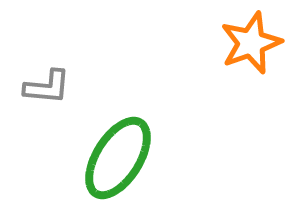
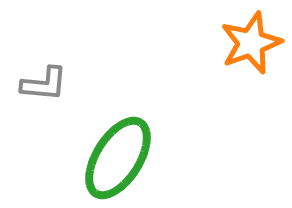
gray L-shape: moved 3 px left, 3 px up
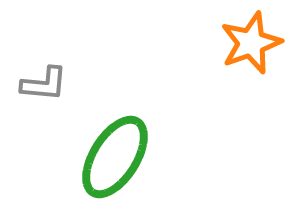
green ellipse: moved 3 px left, 1 px up
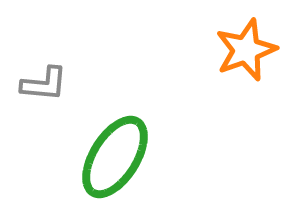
orange star: moved 5 px left, 7 px down
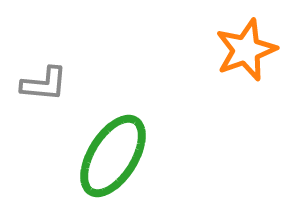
green ellipse: moved 2 px left, 1 px up
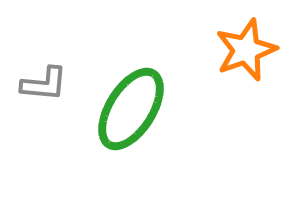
green ellipse: moved 18 px right, 47 px up
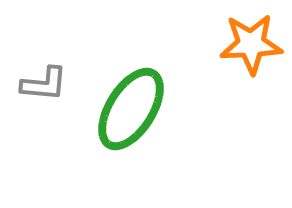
orange star: moved 5 px right, 6 px up; rotated 18 degrees clockwise
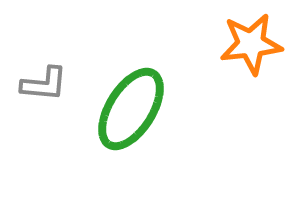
orange star: rotated 4 degrees counterclockwise
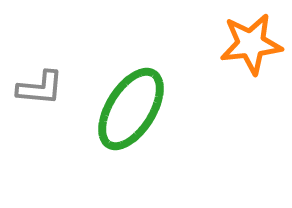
gray L-shape: moved 4 px left, 4 px down
